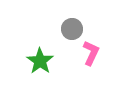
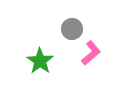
pink L-shape: rotated 25 degrees clockwise
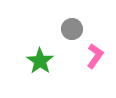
pink L-shape: moved 4 px right, 3 px down; rotated 15 degrees counterclockwise
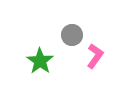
gray circle: moved 6 px down
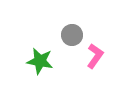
green star: rotated 24 degrees counterclockwise
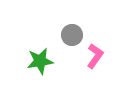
green star: rotated 20 degrees counterclockwise
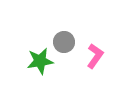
gray circle: moved 8 px left, 7 px down
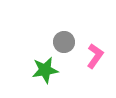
green star: moved 5 px right, 9 px down
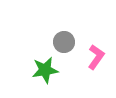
pink L-shape: moved 1 px right, 1 px down
